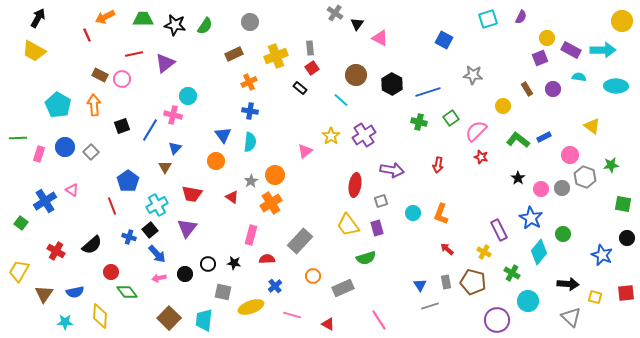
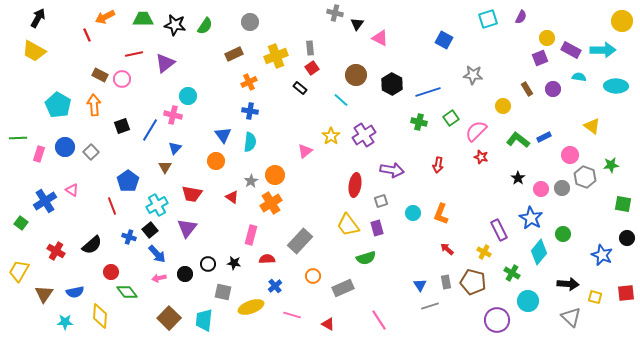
gray cross at (335, 13): rotated 21 degrees counterclockwise
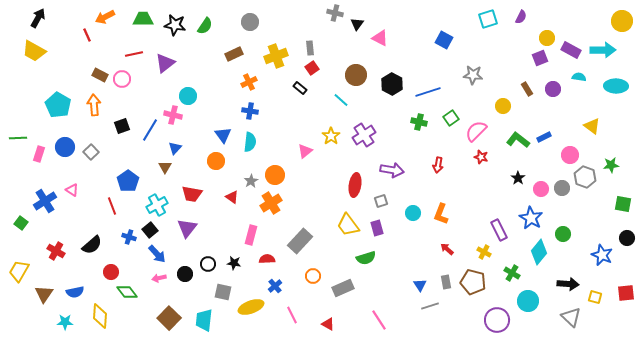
pink line at (292, 315): rotated 48 degrees clockwise
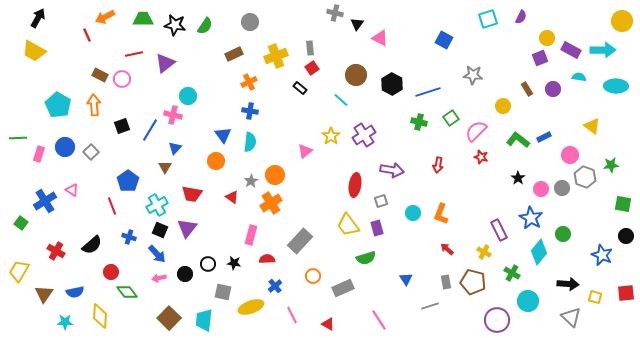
black square at (150, 230): moved 10 px right; rotated 28 degrees counterclockwise
black circle at (627, 238): moved 1 px left, 2 px up
blue triangle at (420, 285): moved 14 px left, 6 px up
